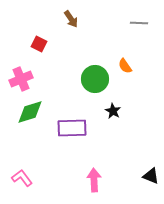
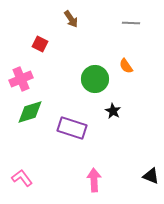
gray line: moved 8 px left
red square: moved 1 px right
orange semicircle: moved 1 px right
purple rectangle: rotated 20 degrees clockwise
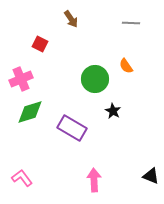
purple rectangle: rotated 12 degrees clockwise
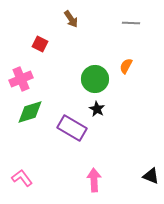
orange semicircle: rotated 63 degrees clockwise
black star: moved 16 px left, 2 px up
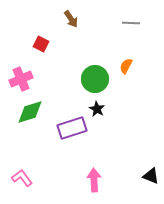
red square: moved 1 px right
purple rectangle: rotated 48 degrees counterclockwise
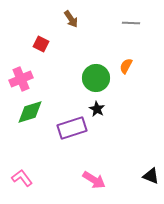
green circle: moved 1 px right, 1 px up
pink arrow: rotated 125 degrees clockwise
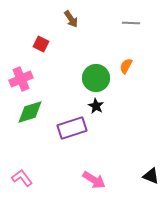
black star: moved 1 px left, 3 px up
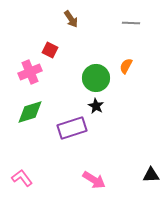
red square: moved 9 px right, 6 px down
pink cross: moved 9 px right, 7 px up
black triangle: moved 1 px up; rotated 24 degrees counterclockwise
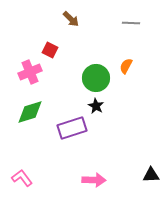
brown arrow: rotated 12 degrees counterclockwise
pink arrow: rotated 30 degrees counterclockwise
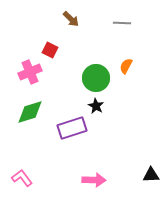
gray line: moved 9 px left
